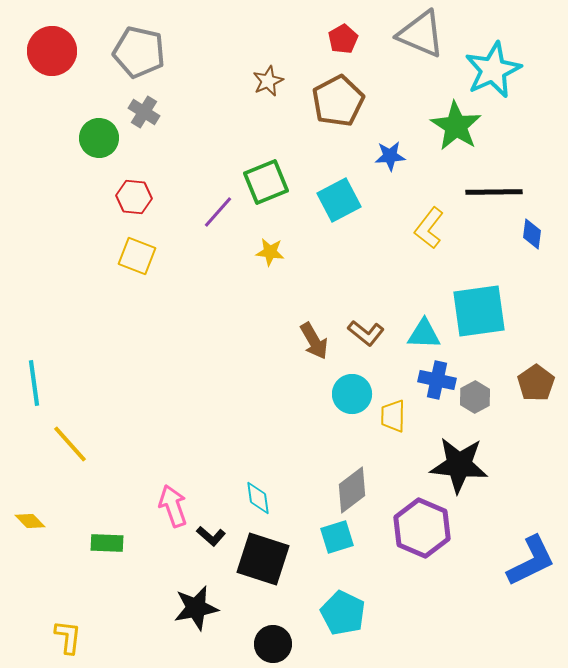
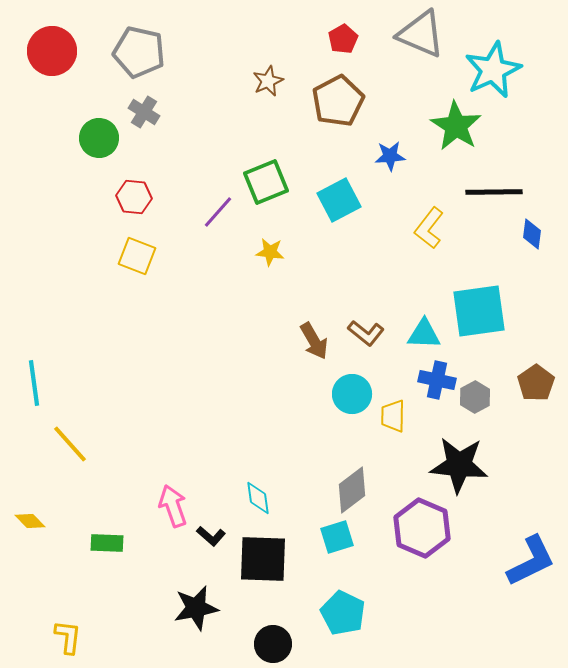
black square at (263, 559): rotated 16 degrees counterclockwise
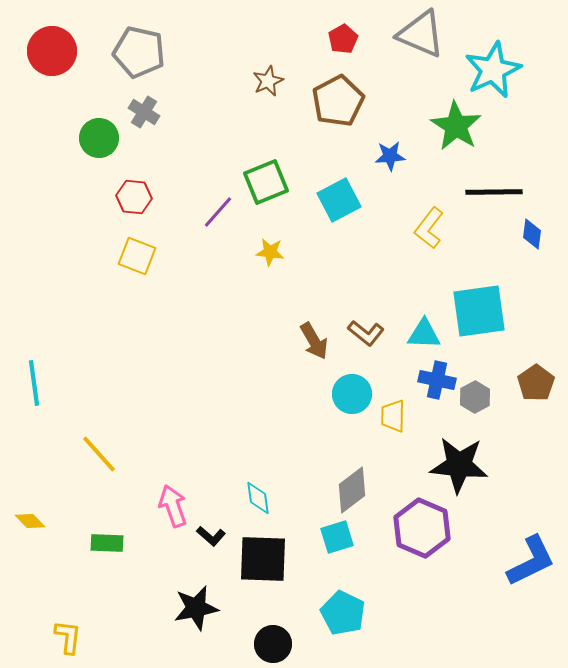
yellow line at (70, 444): moved 29 px right, 10 px down
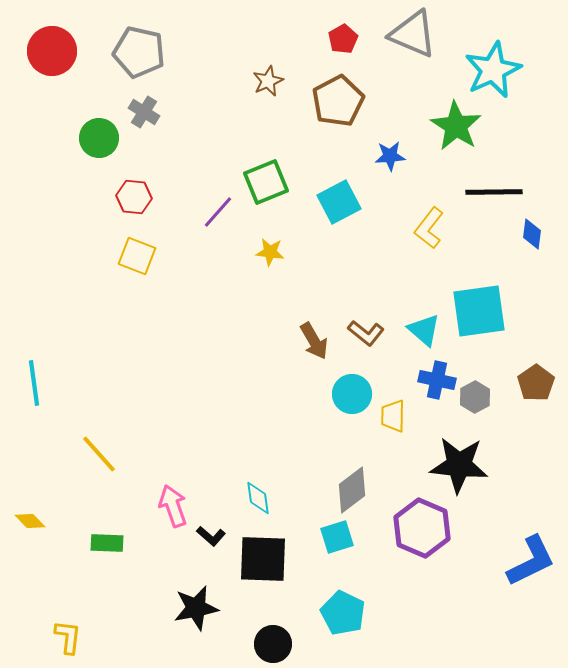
gray triangle at (421, 34): moved 8 px left
cyan square at (339, 200): moved 2 px down
cyan triangle at (424, 334): moved 4 px up; rotated 39 degrees clockwise
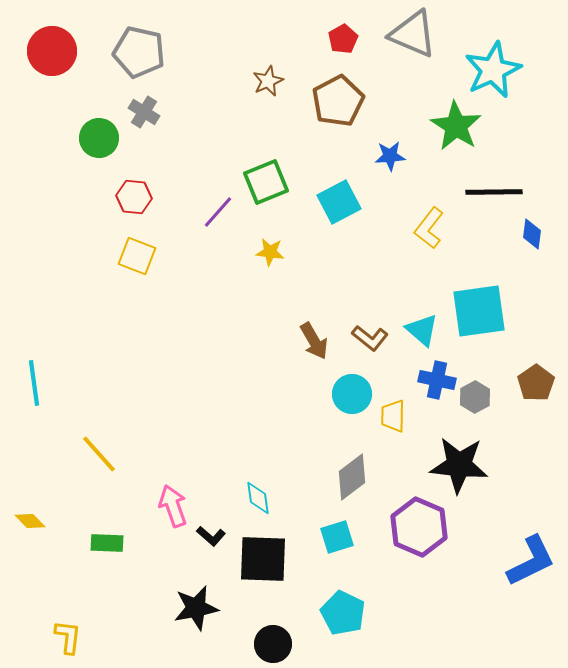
cyan triangle at (424, 330): moved 2 px left
brown L-shape at (366, 333): moved 4 px right, 5 px down
gray diamond at (352, 490): moved 13 px up
purple hexagon at (422, 528): moved 3 px left, 1 px up
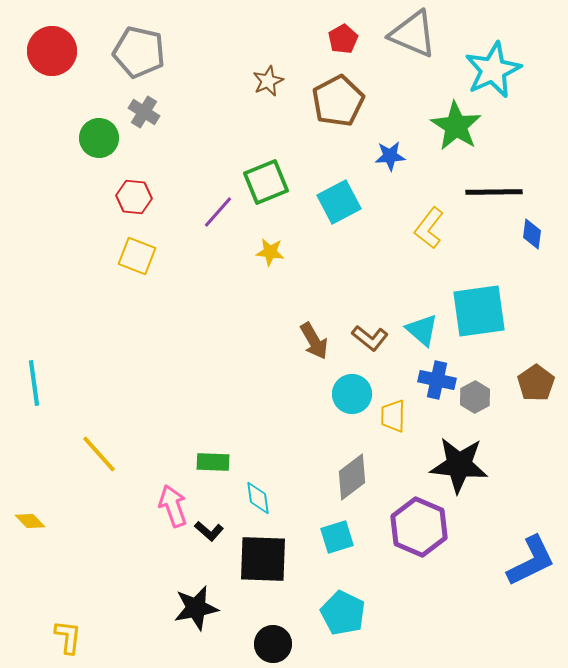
black L-shape at (211, 536): moved 2 px left, 5 px up
green rectangle at (107, 543): moved 106 px right, 81 px up
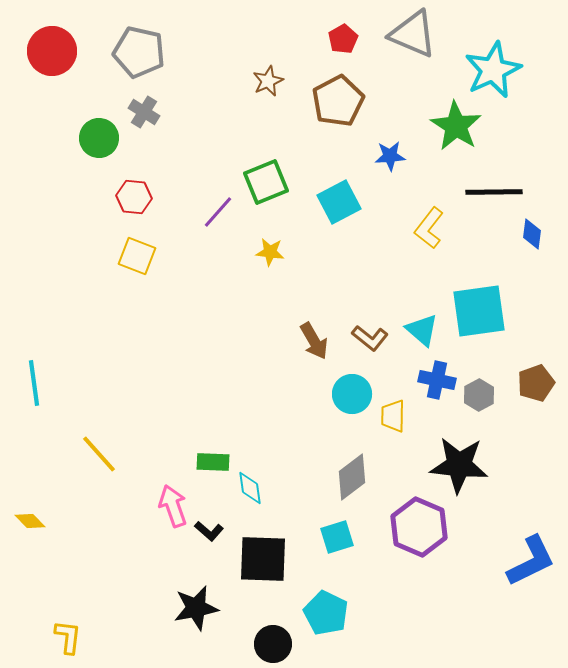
brown pentagon at (536, 383): rotated 15 degrees clockwise
gray hexagon at (475, 397): moved 4 px right, 2 px up
cyan diamond at (258, 498): moved 8 px left, 10 px up
cyan pentagon at (343, 613): moved 17 px left
